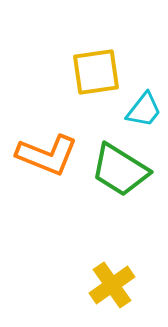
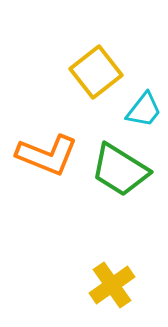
yellow square: rotated 30 degrees counterclockwise
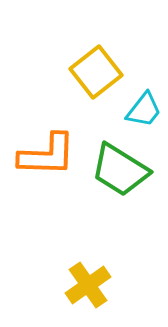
orange L-shape: rotated 20 degrees counterclockwise
yellow cross: moved 24 px left
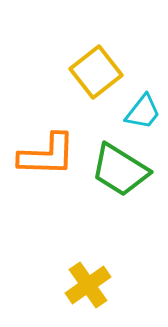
cyan trapezoid: moved 1 px left, 2 px down
